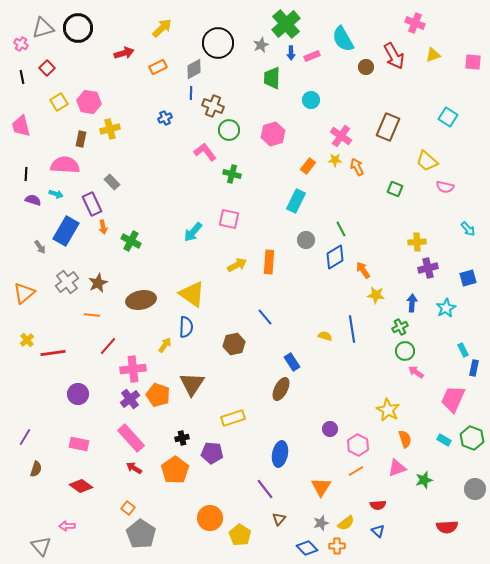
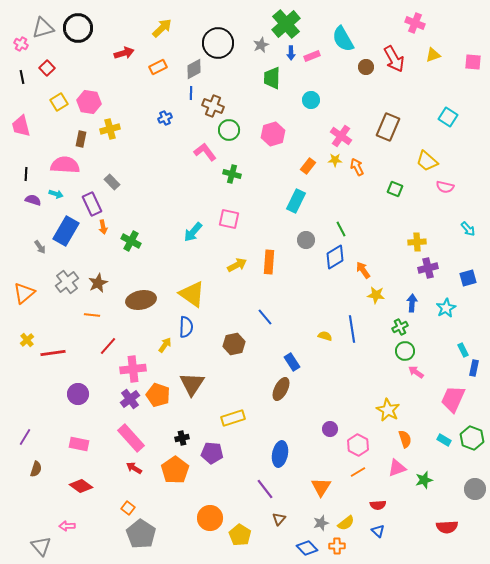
red arrow at (394, 56): moved 3 px down
orange line at (356, 471): moved 2 px right, 1 px down
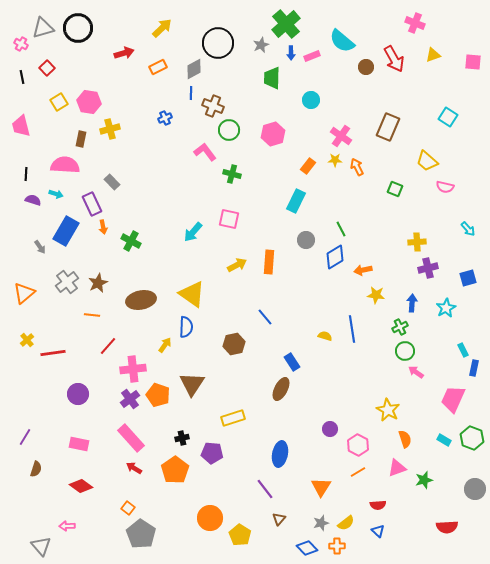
cyan semicircle at (343, 39): moved 1 px left, 2 px down; rotated 20 degrees counterclockwise
orange arrow at (363, 270): rotated 66 degrees counterclockwise
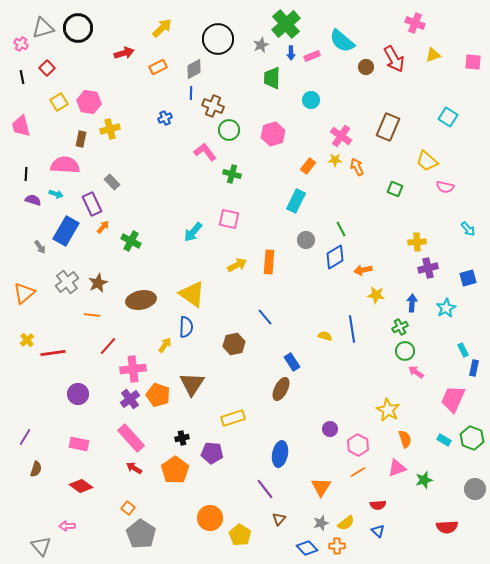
black circle at (218, 43): moved 4 px up
orange arrow at (103, 227): rotated 128 degrees counterclockwise
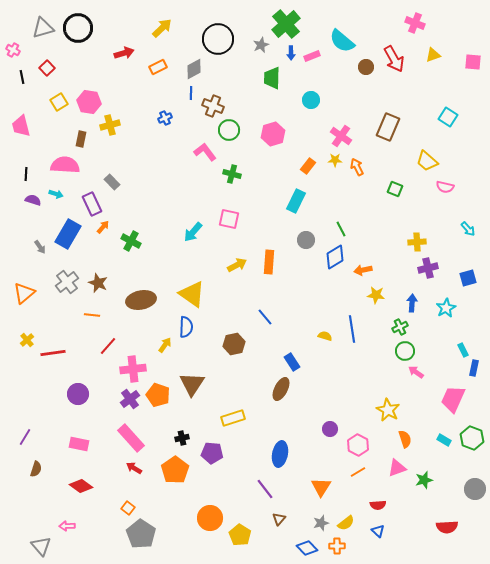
pink cross at (21, 44): moved 8 px left, 6 px down
yellow cross at (110, 129): moved 4 px up
blue rectangle at (66, 231): moved 2 px right, 3 px down
brown star at (98, 283): rotated 24 degrees counterclockwise
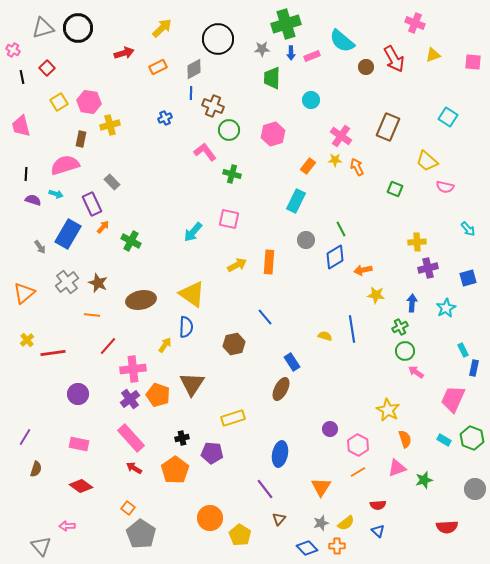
green cross at (286, 24): rotated 24 degrees clockwise
gray star at (261, 45): moved 1 px right, 4 px down; rotated 21 degrees clockwise
pink semicircle at (65, 165): rotated 20 degrees counterclockwise
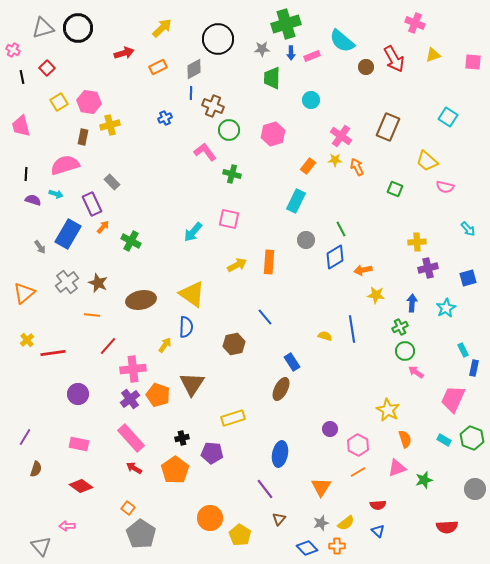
brown rectangle at (81, 139): moved 2 px right, 2 px up
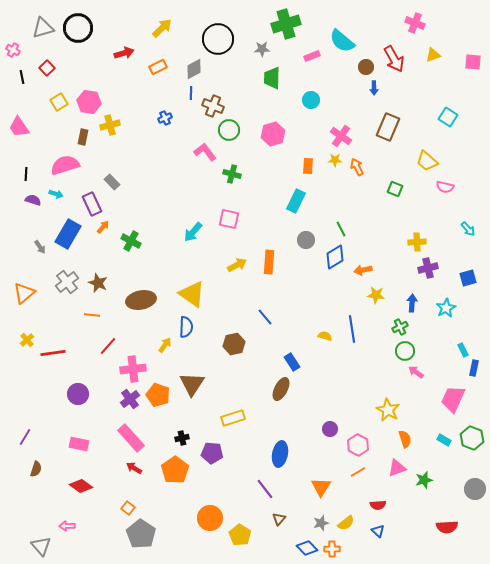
blue arrow at (291, 53): moved 83 px right, 35 px down
pink trapezoid at (21, 126): moved 2 px left, 1 px down; rotated 20 degrees counterclockwise
orange rectangle at (308, 166): rotated 35 degrees counterclockwise
orange cross at (337, 546): moved 5 px left, 3 px down
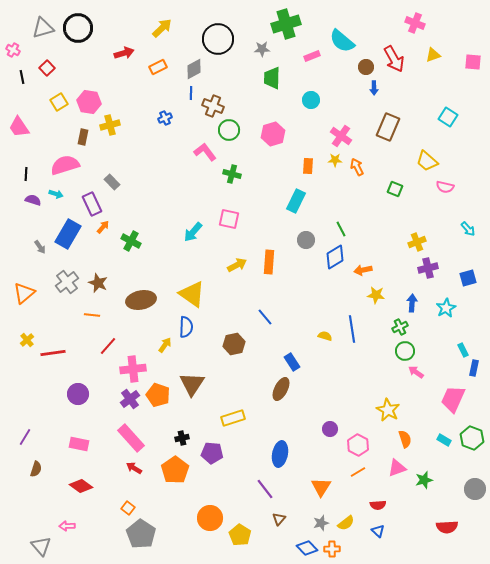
yellow cross at (417, 242): rotated 18 degrees counterclockwise
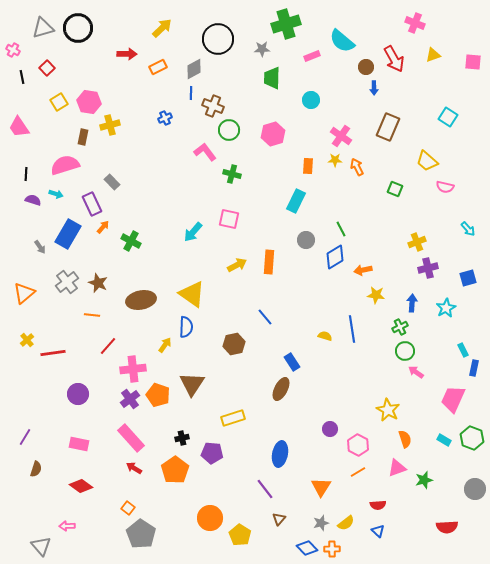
red arrow at (124, 53): moved 3 px right, 1 px down; rotated 18 degrees clockwise
